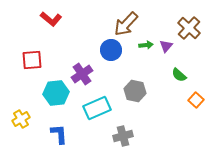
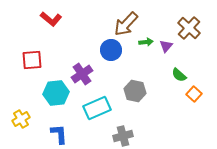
green arrow: moved 3 px up
orange square: moved 2 px left, 6 px up
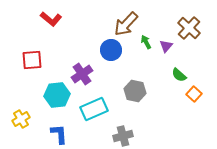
green arrow: rotated 112 degrees counterclockwise
cyan hexagon: moved 1 px right, 2 px down
cyan rectangle: moved 3 px left, 1 px down
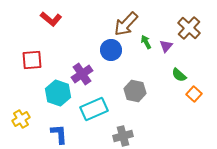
cyan hexagon: moved 1 px right, 2 px up; rotated 25 degrees clockwise
